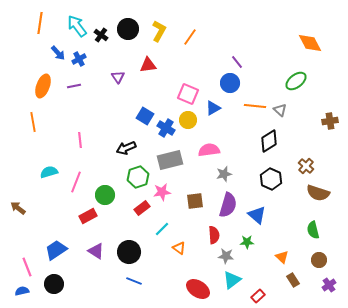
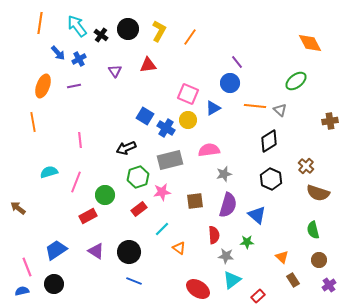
purple triangle at (118, 77): moved 3 px left, 6 px up
red rectangle at (142, 208): moved 3 px left, 1 px down
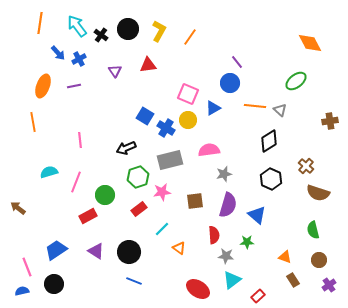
orange triangle at (282, 257): moved 3 px right; rotated 24 degrees counterclockwise
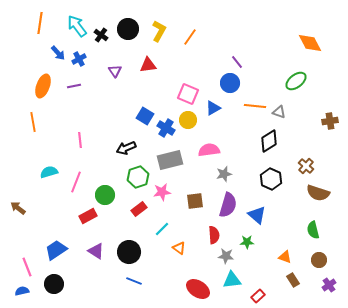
gray triangle at (280, 110): moved 1 px left, 2 px down; rotated 24 degrees counterclockwise
cyan triangle at (232, 280): rotated 30 degrees clockwise
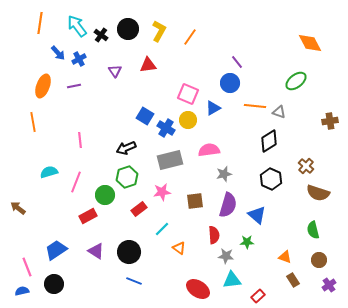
green hexagon at (138, 177): moved 11 px left
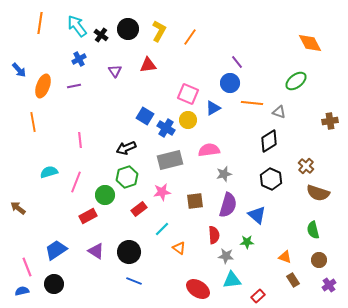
blue arrow at (58, 53): moved 39 px left, 17 px down
orange line at (255, 106): moved 3 px left, 3 px up
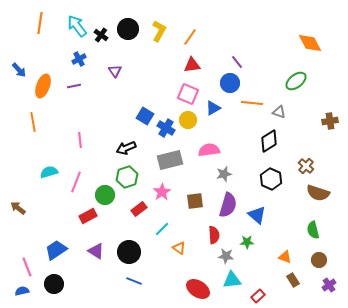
red triangle at (148, 65): moved 44 px right
pink star at (162, 192): rotated 24 degrees counterclockwise
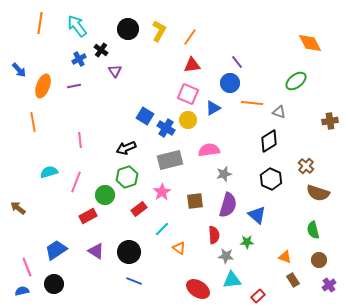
black cross at (101, 35): moved 15 px down
